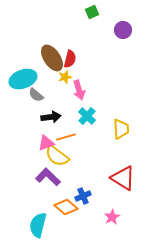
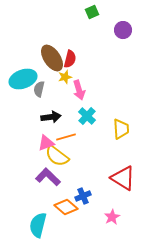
gray semicircle: moved 3 px right, 6 px up; rotated 63 degrees clockwise
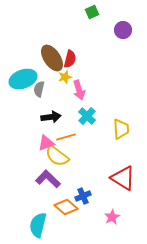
purple L-shape: moved 2 px down
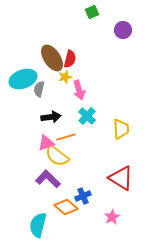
red triangle: moved 2 px left
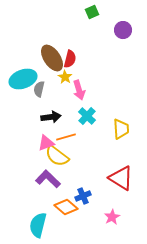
yellow star: rotated 24 degrees counterclockwise
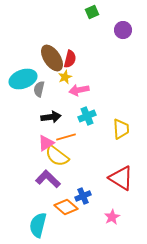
yellow star: rotated 16 degrees clockwise
pink arrow: rotated 96 degrees clockwise
cyan cross: rotated 24 degrees clockwise
pink triangle: rotated 12 degrees counterclockwise
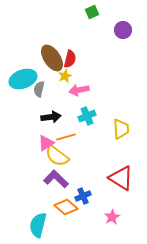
yellow star: moved 1 px up
purple L-shape: moved 8 px right
